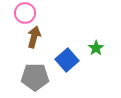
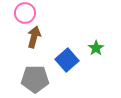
gray pentagon: moved 2 px down
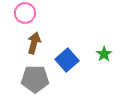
brown arrow: moved 6 px down
green star: moved 8 px right, 6 px down
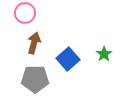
blue square: moved 1 px right, 1 px up
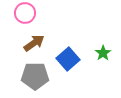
brown arrow: rotated 40 degrees clockwise
green star: moved 1 px left, 1 px up
gray pentagon: moved 3 px up
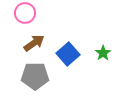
blue square: moved 5 px up
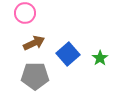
brown arrow: rotated 10 degrees clockwise
green star: moved 3 px left, 5 px down
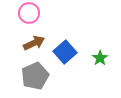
pink circle: moved 4 px right
blue square: moved 3 px left, 2 px up
gray pentagon: rotated 24 degrees counterclockwise
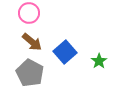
brown arrow: moved 2 px left, 1 px up; rotated 65 degrees clockwise
green star: moved 1 px left, 3 px down
gray pentagon: moved 5 px left, 3 px up; rotated 20 degrees counterclockwise
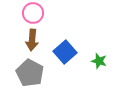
pink circle: moved 4 px right
brown arrow: moved 2 px up; rotated 55 degrees clockwise
green star: rotated 21 degrees counterclockwise
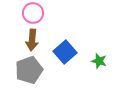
gray pentagon: moved 1 px left, 3 px up; rotated 24 degrees clockwise
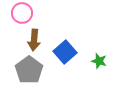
pink circle: moved 11 px left
brown arrow: moved 2 px right
gray pentagon: rotated 16 degrees counterclockwise
